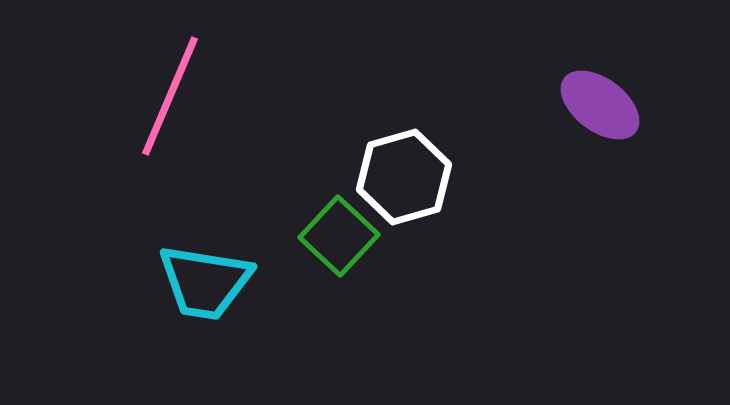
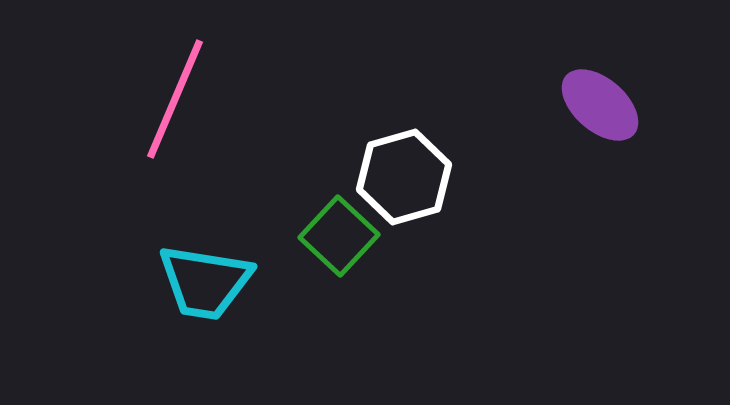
pink line: moved 5 px right, 3 px down
purple ellipse: rotated 4 degrees clockwise
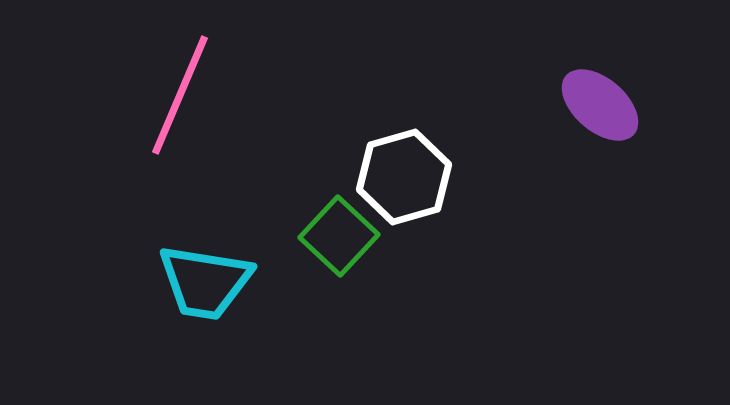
pink line: moved 5 px right, 4 px up
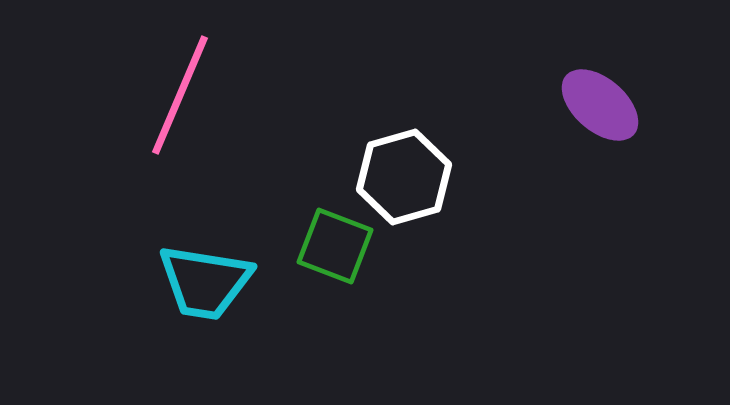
green square: moved 4 px left, 10 px down; rotated 22 degrees counterclockwise
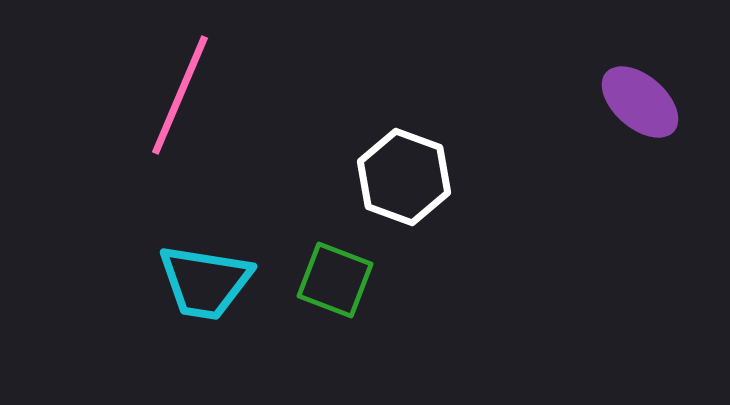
purple ellipse: moved 40 px right, 3 px up
white hexagon: rotated 24 degrees counterclockwise
green square: moved 34 px down
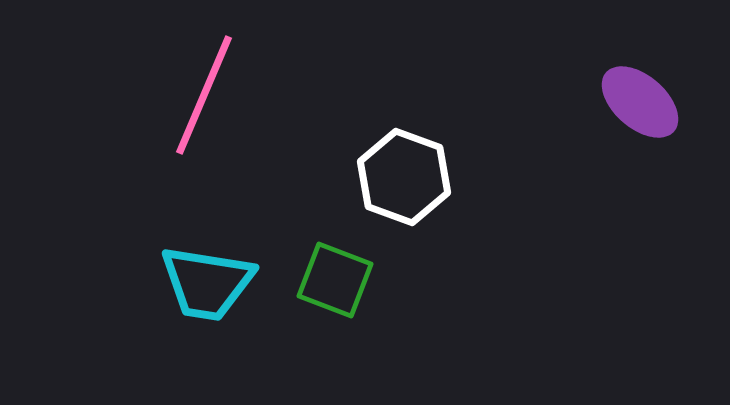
pink line: moved 24 px right
cyan trapezoid: moved 2 px right, 1 px down
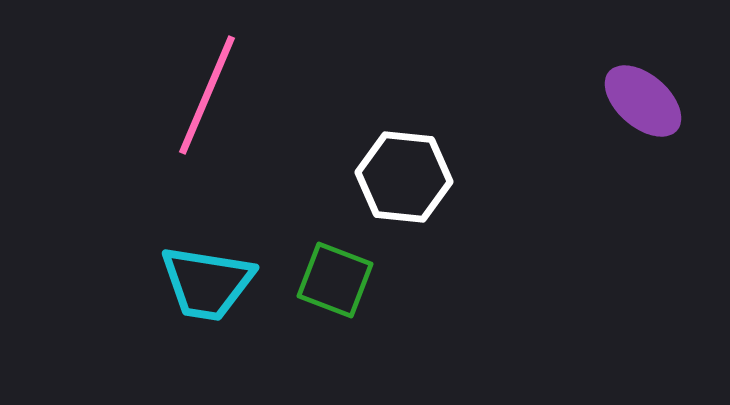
pink line: moved 3 px right
purple ellipse: moved 3 px right, 1 px up
white hexagon: rotated 14 degrees counterclockwise
